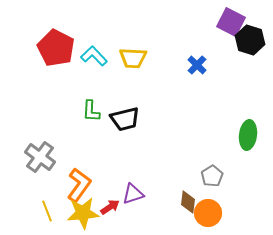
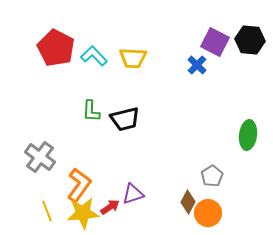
purple square: moved 16 px left, 20 px down
black hexagon: rotated 12 degrees counterclockwise
brown diamond: rotated 20 degrees clockwise
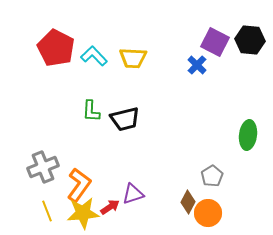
gray cross: moved 3 px right, 10 px down; rotated 32 degrees clockwise
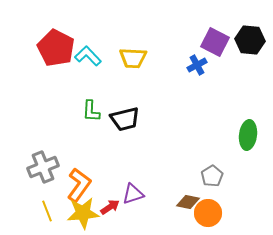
cyan L-shape: moved 6 px left
blue cross: rotated 18 degrees clockwise
brown diamond: rotated 75 degrees clockwise
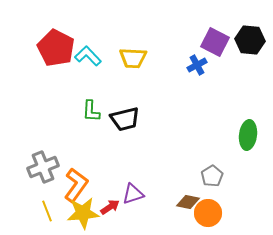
orange L-shape: moved 3 px left
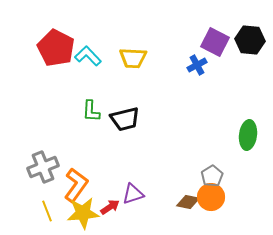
orange circle: moved 3 px right, 16 px up
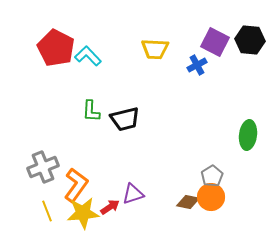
yellow trapezoid: moved 22 px right, 9 px up
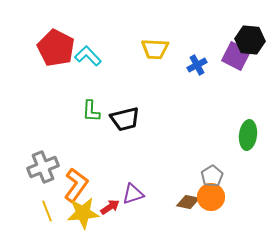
purple square: moved 21 px right, 14 px down
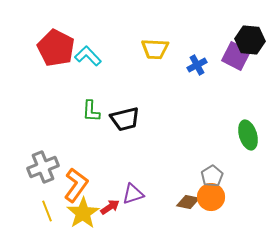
green ellipse: rotated 24 degrees counterclockwise
yellow star: rotated 28 degrees counterclockwise
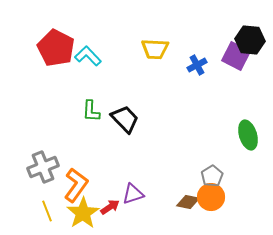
black trapezoid: rotated 120 degrees counterclockwise
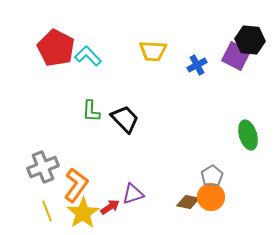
yellow trapezoid: moved 2 px left, 2 px down
